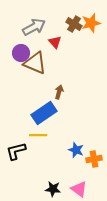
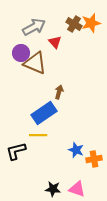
pink triangle: moved 2 px left; rotated 18 degrees counterclockwise
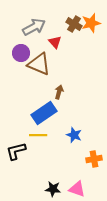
brown triangle: moved 4 px right, 1 px down
blue star: moved 2 px left, 15 px up
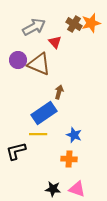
purple circle: moved 3 px left, 7 px down
yellow line: moved 1 px up
orange cross: moved 25 px left; rotated 14 degrees clockwise
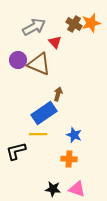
brown arrow: moved 1 px left, 2 px down
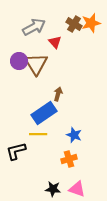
purple circle: moved 1 px right, 1 px down
brown triangle: moved 3 px left; rotated 35 degrees clockwise
orange cross: rotated 21 degrees counterclockwise
